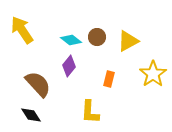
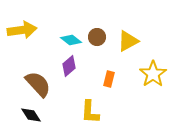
yellow arrow: rotated 116 degrees clockwise
purple diamond: rotated 10 degrees clockwise
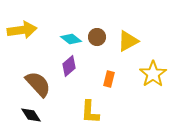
cyan diamond: moved 1 px up
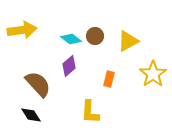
brown circle: moved 2 px left, 1 px up
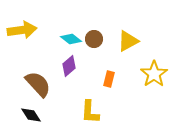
brown circle: moved 1 px left, 3 px down
yellow star: moved 1 px right
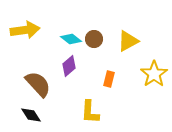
yellow arrow: moved 3 px right
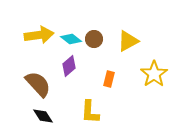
yellow arrow: moved 14 px right, 5 px down
black diamond: moved 12 px right, 1 px down
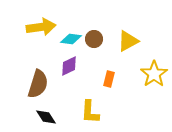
yellow arrow: moved 2 px right, 8 px up
cyan diamond: rotated 30 degrees counterclockwise
purple diamond: rotated 15 degrees clockwise
brown semicircle: rotated 60 degrees clockwise
black diamond: moved 3 px right, 1 px down
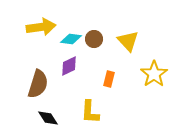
yellow triangle: rotated 45 degrees counterclockwise
black diamond: moved 2 px right, 1 px down
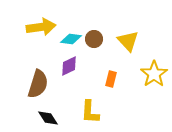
orange rectangle: moved 2 px right
